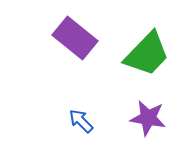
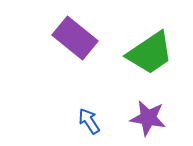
green trapezoid: moved 3 px right, 1 px up; rotated 12 degrees clockwise
blue arrow: moved 8 px right; rotated 12 degrees clockwise
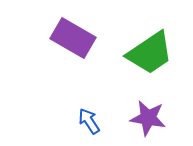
purple rectangle: moved 2 px left; rotated 9 degrees counterclockwise
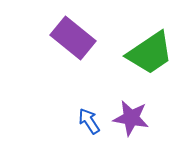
purple rectangle: rotated 9 degrees clockwise
purple star: moved 17 px left
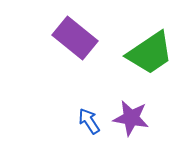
purple rectangle: moved 2 px right
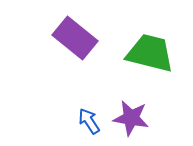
green trapezoid: rotated 132 degrees counterclockwise
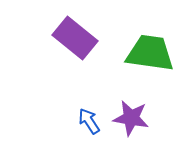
green trapezoid: rotated 6 degrees counterclockwise
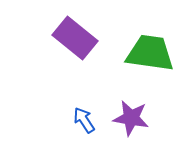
blue arrow: moved 5 px left, 1 px up
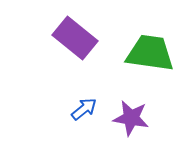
blue arrow: moved 11 px up; rotated 84 degrees clockwise
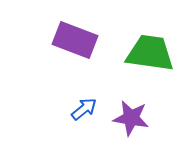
purple rectangle: moved 2 px down; rotated 18 degrees counterclockwise
